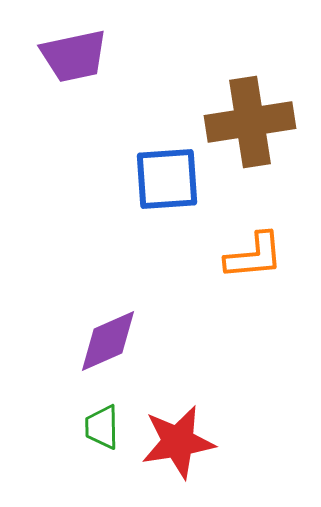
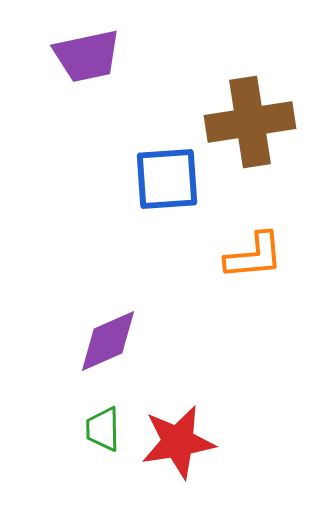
purple trapezoid: moved 13 px right
green trapezoid: moved 1 px right, 2 px down
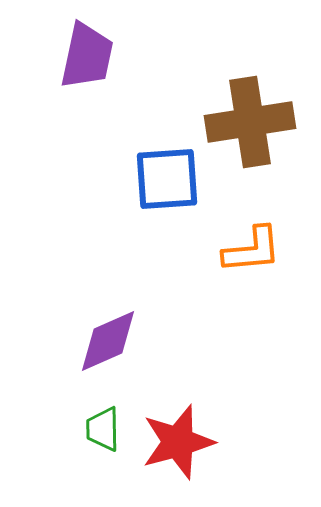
purple trapezoid: rotated 66 degrees counterclockwise
orange L-shape: moved 2 px left, 6 px up
red star: rotated 6 degrees counterclockwise
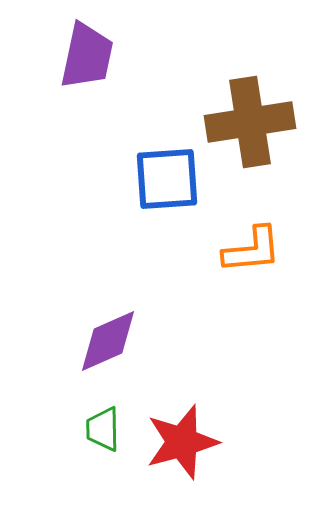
red star: moved 4 px right
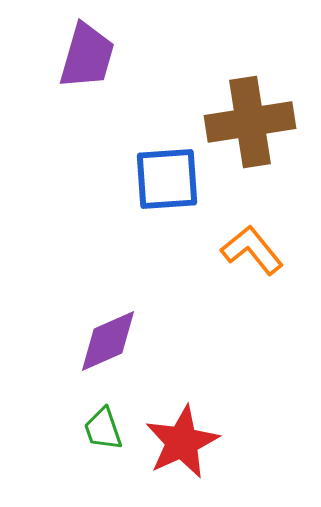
purple trapezoid: rotated 4 degrees clockwise
orange L-shape: rotated 124 degrees counterclockwise
green trapezoid: rotated 18 degrees counterclockwise
red star: rotated 10 degrees counterclockwise
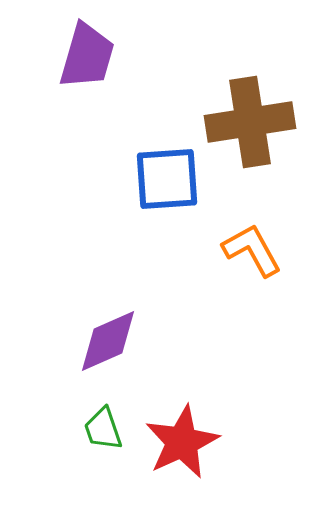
orange L-shape: rotated 10 degrees clockwise
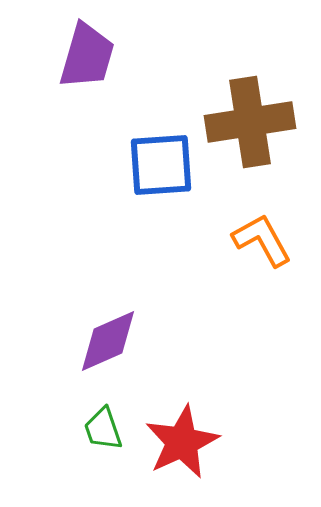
blue square: moved 6 px left, 14 px up
orange L-shape: moved 10 px right, 10 px up
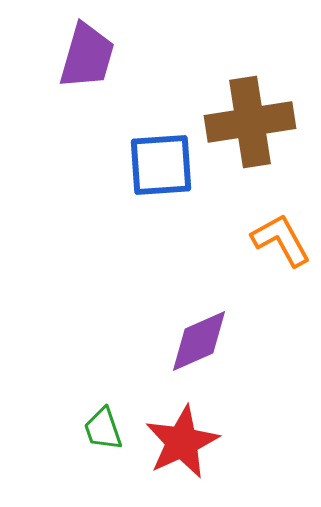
orange L-shape: moved 19 px right
purple diamond: moved 91 px right
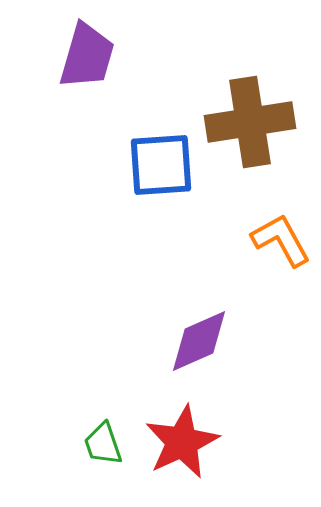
green trapezoid: moved 15 px down
